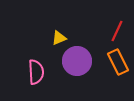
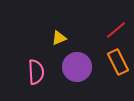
red line: moved 1 px left, 1 px up; rotated 25 degrees clockwise
purple circle: moved 6 px down
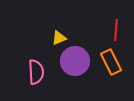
red line: rotated 45 degrees counterclockwise
orange rectangle: moved 7 px left
purple circle: moved 2 px left, 6 px up
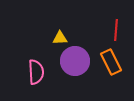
yellow triangle: moved 1 px right; rotated 21 degrees clockwise
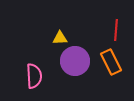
pink semicircle: moved 2 px left, 4 px down
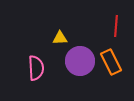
red line: moved 4 px up
purple circle: moved 5 px right
pink semicircle: moved 2 px right, 8 px up
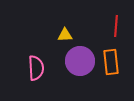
yellow triangle: moved 5 px right, 3 px up
orange rectangle: rotated 20 degrees clockwise
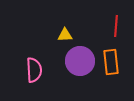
pink semicircle: moved 2 px left, 2 px down
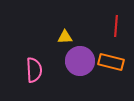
yellow triangle: moved 2 px down
orange rectangle: rotated 70 degrees counterclockwise
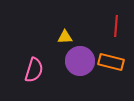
pink semicircle: rotated 20 degrees clockwise
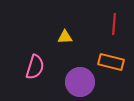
red line: moved 2 px left, 2 px up
purple circle: moved 21 px down
pink semicircle: moved 1 px right, 3 px up
